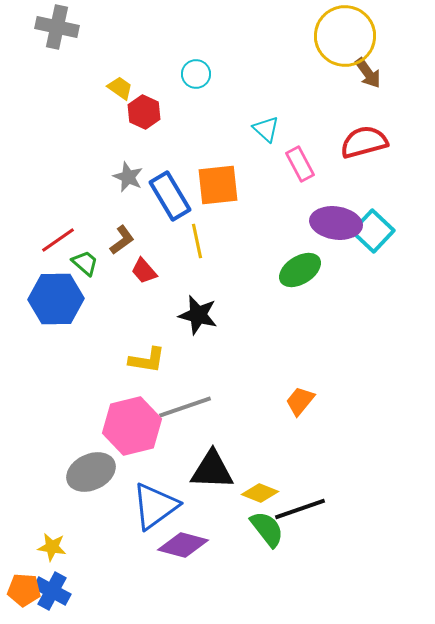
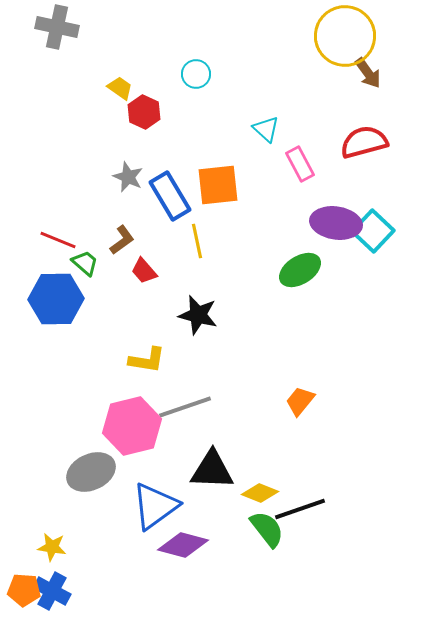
red line: rotated 57 degrees clockwise
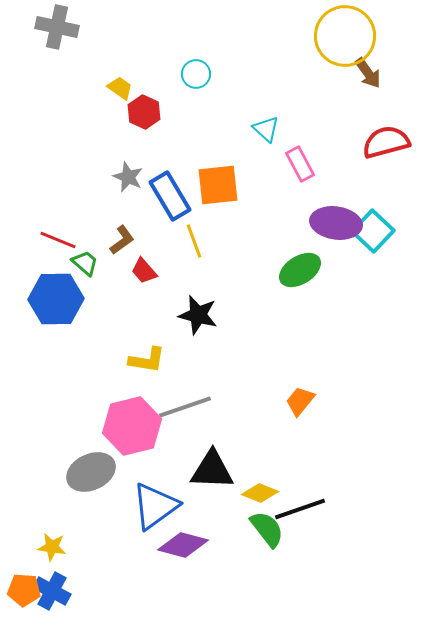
red semicircle: moved 22 px right
yellow line: moved 3 px left; rotated 8 degrees counterclockwise
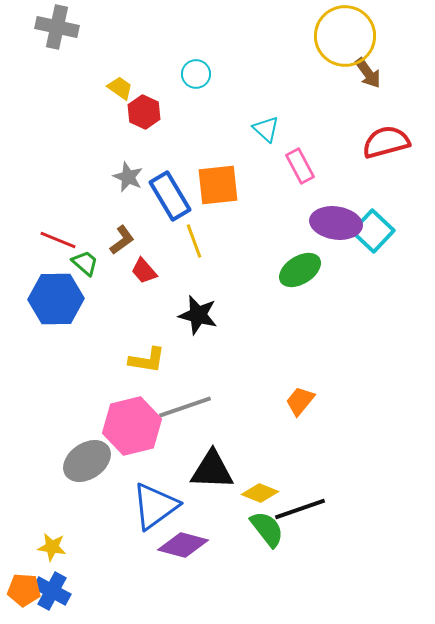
pink rectangle: moved 2 px down
gray ellipse: moved 4 px left, 11 px up; rotated 9 degrees counterclockwise
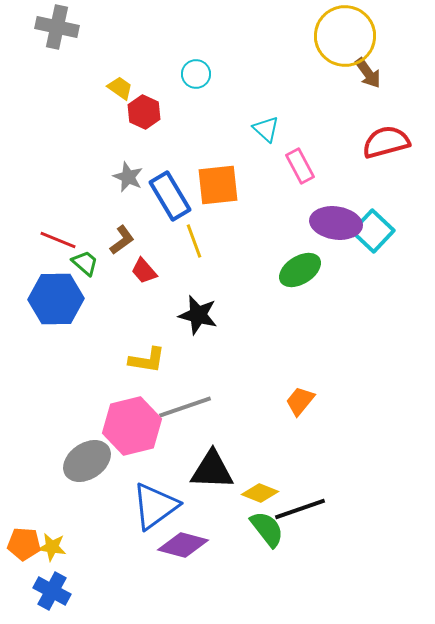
orange pentagon: moved 46 px up
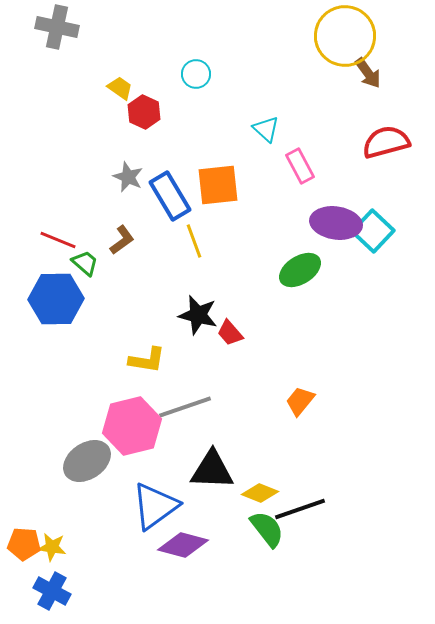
red trapezoid: moved 86 px right, 62 px down
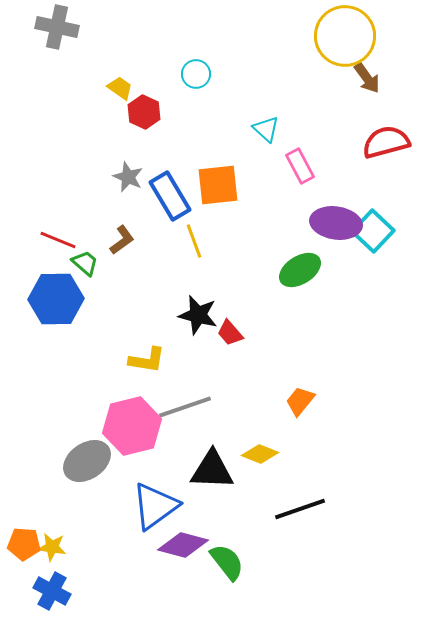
brown arrow: moved 1 px left, 5 px down
yellow diamond: moved 39 px up
green semicircle: moved 40 px left, 33 px down
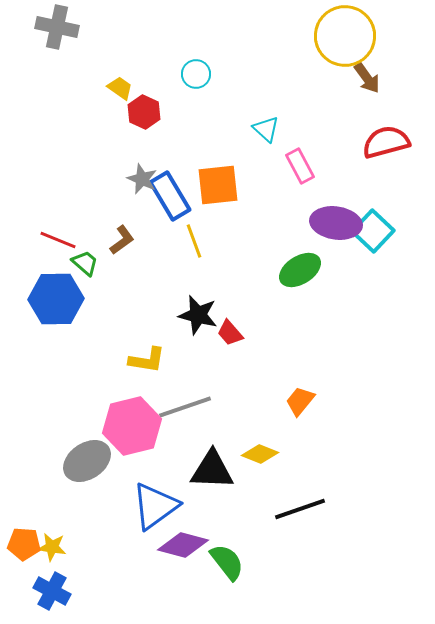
gray star: moved 14 px right, 2 px down
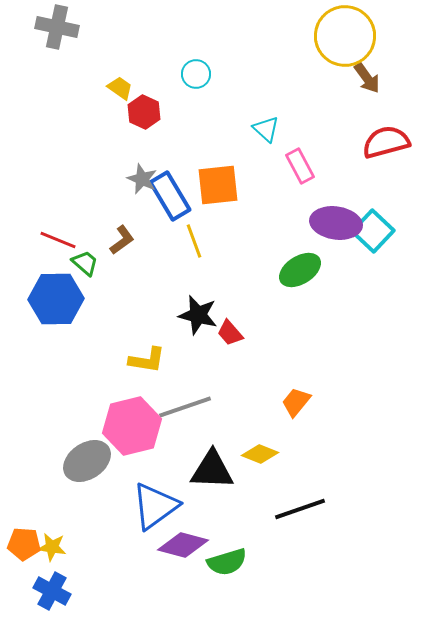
orange trapezoid: moved 4 px left, 1 px down
green semicircle: rotated 111 degrees clockwise
